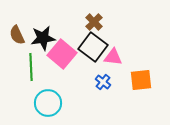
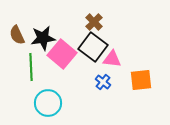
pink triangle: moved 1 px left, 2 px down
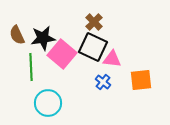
black square: rotated 12 degrees counterclockwise
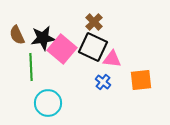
pink square: moved 5 px up
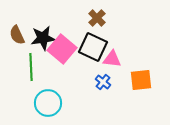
brown cross: moved 3 px right, 4 px up
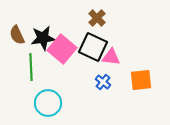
pink triangle: moved 1 px left, 2 px up
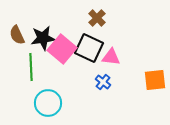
black square: moved 4 px left, 1 px down
orange square: moved 14 px right
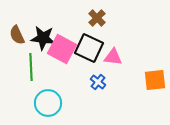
black star: rotated 15 degrees clockwise
pink square: rotated 12 degrees counterclockwise
pink triangle: moved 2 px right
blue cross: moved 5 px left
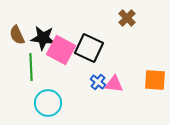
brown cross: moved 30 px right
pink square: moved 1 px left, 1 px down
pink triangle: moved 1 px right, 27 px down
orange square: rotated 10 degrees clockwise
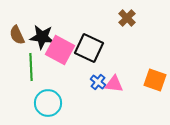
black star: moved 1 px left, 1 px up
pink square: moved 1 px left
orange square: rotated 15 degrees clockwise
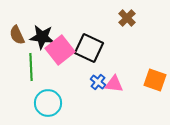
pink square: rotated 24 degrees clockwise
